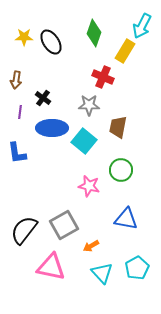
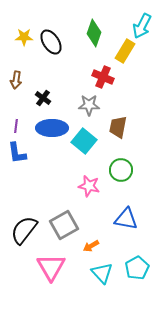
purple line: moved 4 px left, 14 px down
pink triangle: rotated 48 degrees clockwise
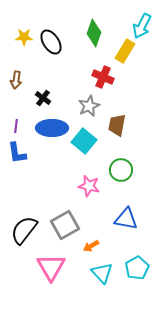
gray star: moved 1 px down; rotated 25 degrees counterclockwise
brown trapezoid: moved 1 px left, 2 px up
gray square: moved 1 px right
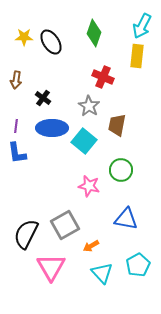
yellow rectangle: moved 12 px right, 5 px down; rotated 25 degrees counterclockwise
gray star: rotated 15 degrees counterclockwise
black semicircle: moved 2 px right, 4 px down; rotated 12 degrees counterclockwise
cyan pentagon: moved 1 px right, 3 px up
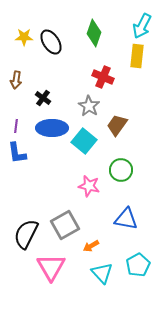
brown trapezoid: rotated 25 degrees clockwise
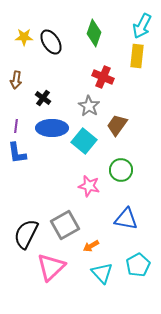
pink triangle: rotated 16 degrees clockwise
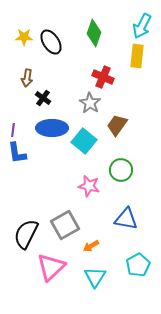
brown arrow: moved 11 px right, 2 px up
gray star: moved 1 px right, 3 px up
purple line: moved 3 px left, 4 px down
cyan triangle: moved 7 px left, 4 px down; rotated 15 degrees clockwise
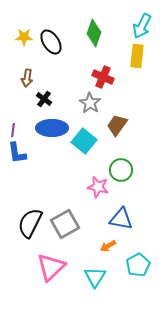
black cross: moved 1 px right, 1 px down
pink star: moved 9 px right, 1 px down
blue triangle: moved 5 px left
gray square: moved 1 px up
black semicircle: moved 4 px right, 11 px up
orange arrow: moved 17 px right
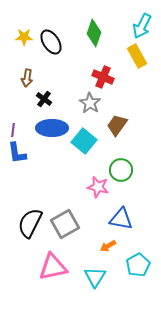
yellow rectangle: rotated 35 degrees counterclockwise
pink triangle: moved 2 px right; rotated 32 degrees clockwise
